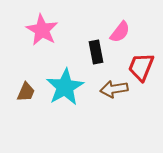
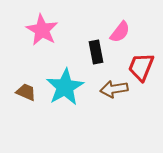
brown trapezoid: rotated 90 degrees counterclockwise
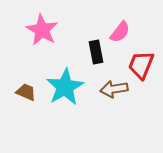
red trapezoid: moved 2 px up
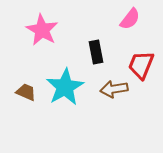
pink semicircle: moved 10 px right, 13 px up
